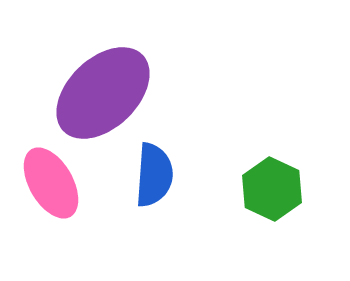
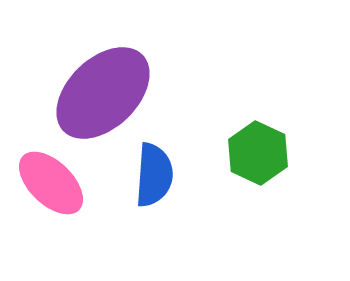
pink ellipse: rotated 16 degrees counterclockwise
green hexagon: moved 14 px left, 36 px up
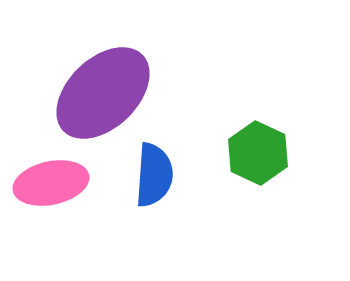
pink ellipse: rotated 56 degrees counterclockwise
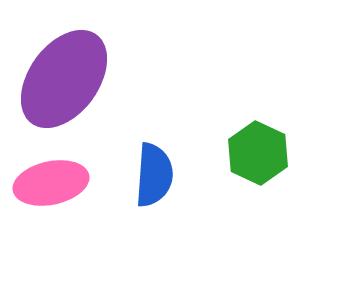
purple ellipse: moved 39 px left, 14 px up; rotated 10 degrees counterclockwise
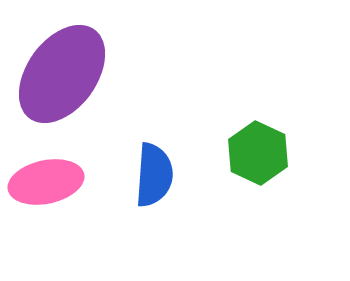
purple ellipse: moved 2 px left, 5 px up
pink ellipse: moved 5 px left, 1 px up
